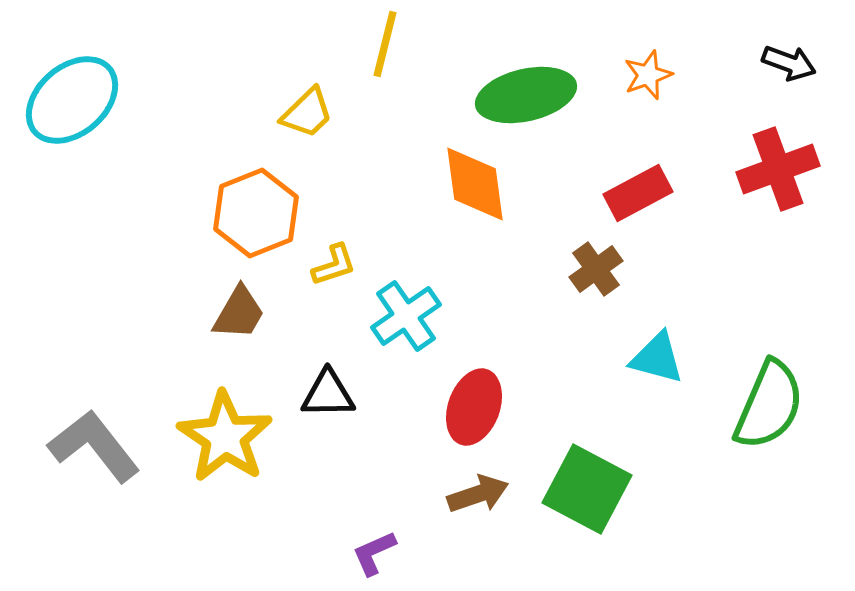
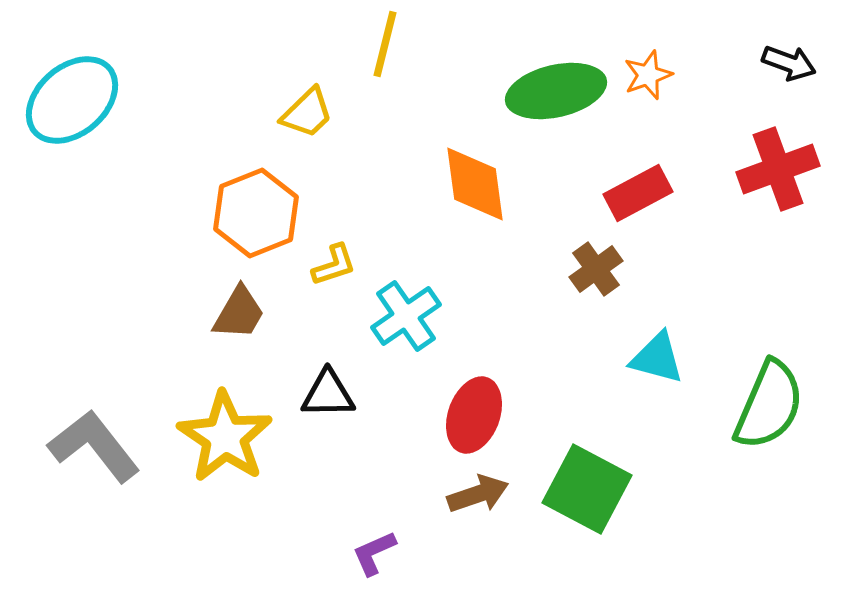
green ellipse: moved 30 px right, 4 px up
red ellipse: moved 8 px down
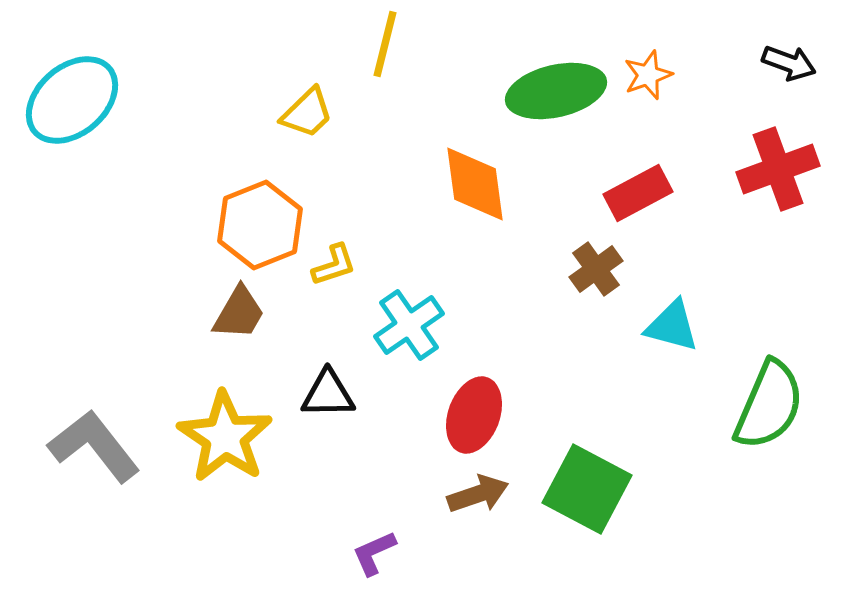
orange hexagon: moved 4 px right, 12 px down
cyan cross: moved 3 px right, 9 px down
cyan triangle: moved 15 px right, 32 px up
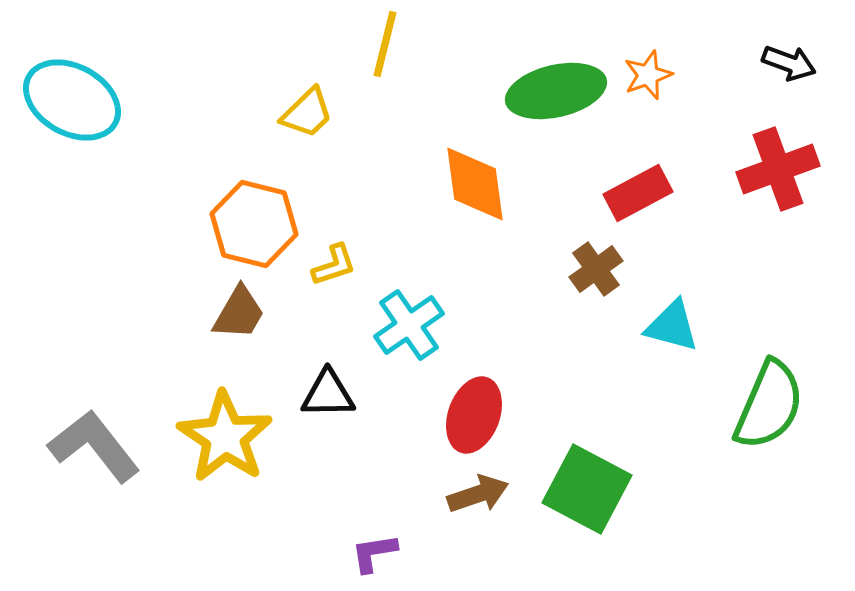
cyan ellipse: rotated 70 degrees clockwise
orange hexagon: moved 6 px left, 1 px up; rotated 24 degrees counterclockwise
purple L-shape: rotated 15 degrees clockwise
